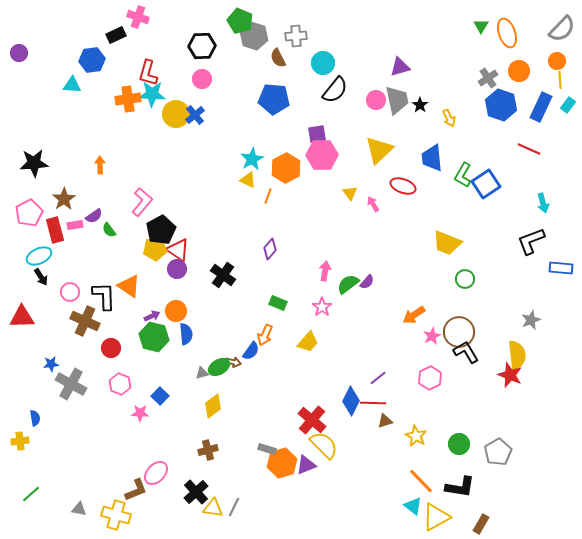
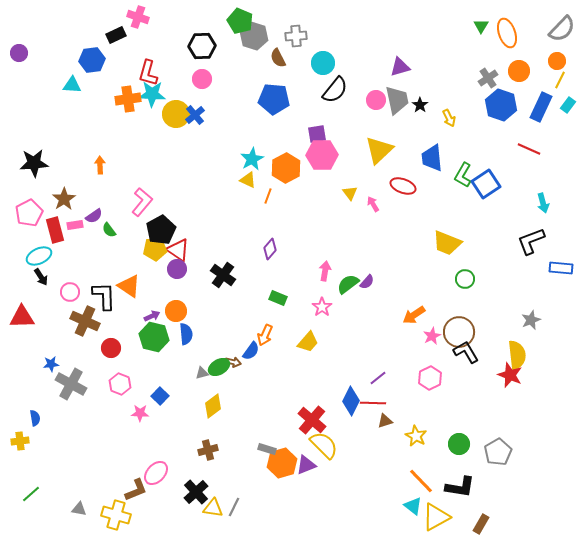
yellow line at (560, 80): rotated 30 degrees clockwise
green rectangle at (278, 303): moved 5 px up
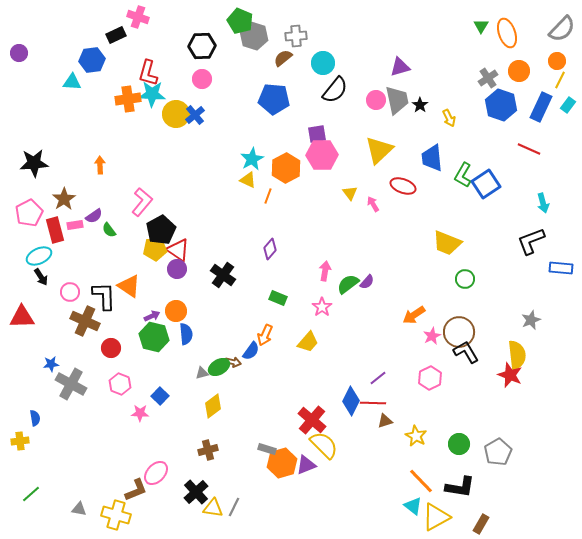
brown semicircle at (278, 58): moved 5 px right; rotated 78 degrees clockwise
cyan triangle at (72, 85): moved 3 px up
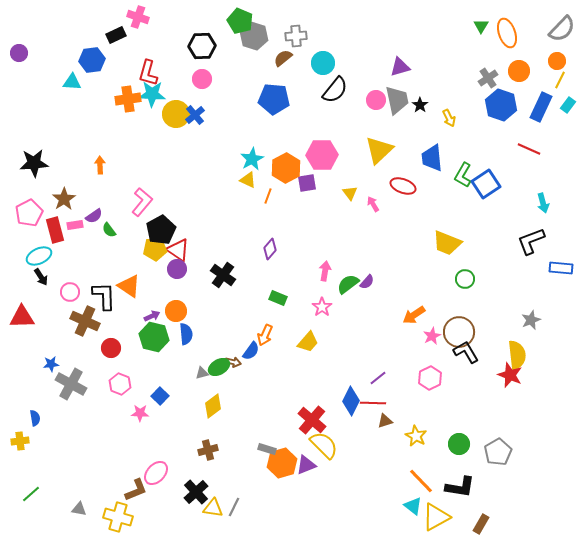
purple square at (317, 134): moved 10 px left, 49 px down
yellow cross at (116, 515): moved 2 px right, 2 px down
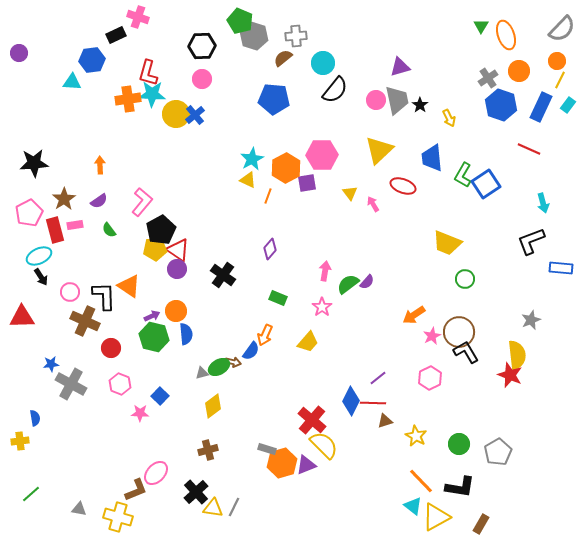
orange ellipse at (507, 33): moved 1 px left, 2 px down
purple semicircle at (94, 216): moved 5 px right, 15 px up
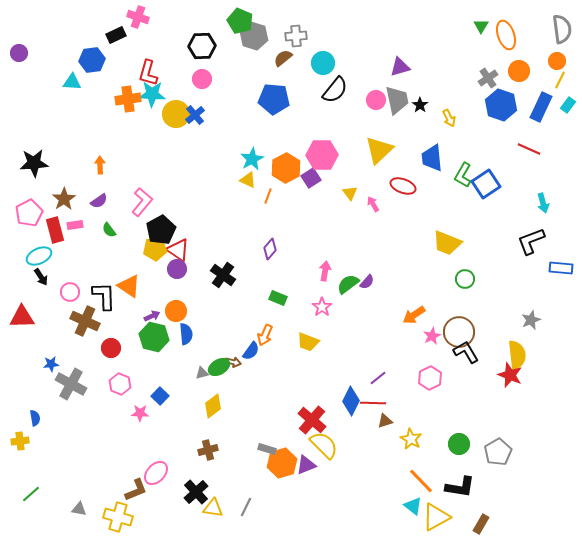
gray semicircle at (562, 29): rotated 52 degrees counterclockwise
purple square at (307, 183): moved 4 px right, 5 px up; rotated 24 degrees counterclockwise
yellow trapezoid at (308, 342): rotated 70 degrees clockwise
yellow star at (416, 436): moved 5 px left, 3 px down
gray line at (234, 507): moved 12 px right
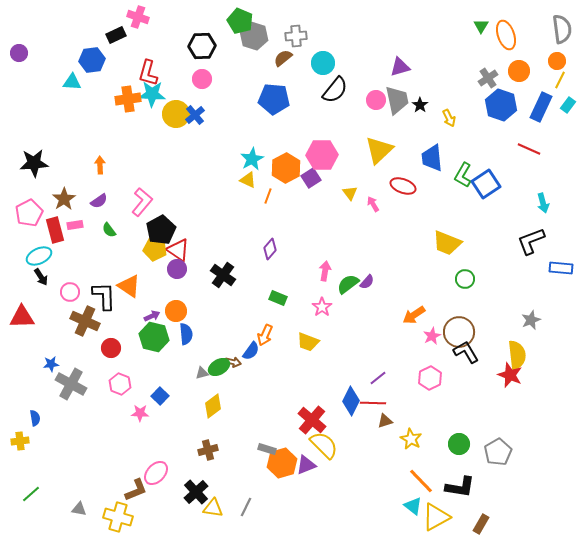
yellow pentagon at (155, 249): rotated 15 degrees clockwise
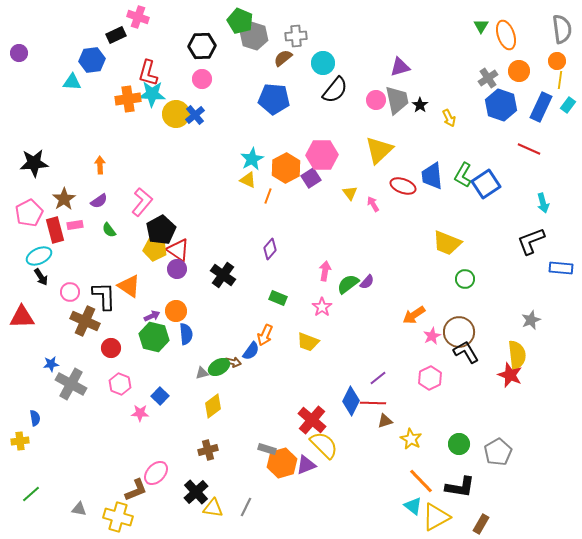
yellow line at (560, 80): rotated 18 degrees counterclockwise
blue trapezoid at (432, 158): moved 18 px down
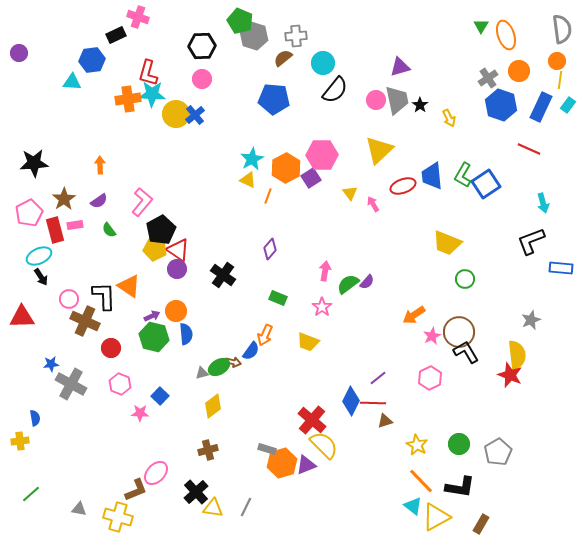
red ellipse at (403, 186): rotated 40 degrees counterclockwise
pink circle at (70, 292): moved 1 px left, 7 px down
yellow star at (411, 439): moved 6 px right, 6 px down
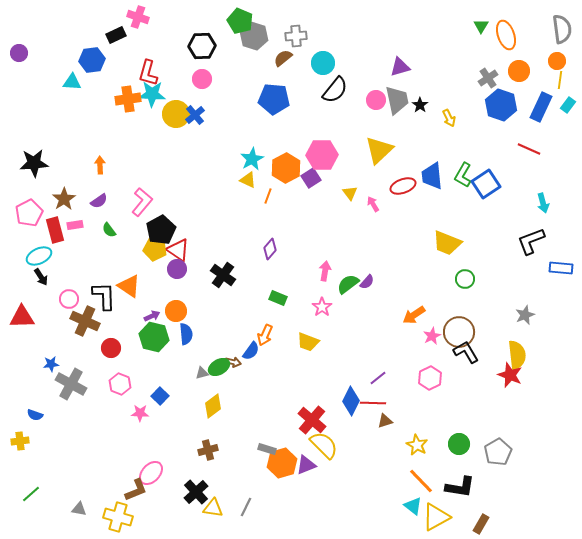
gray star at (531, 320): moved 6 px left, 5 px up
blue semicircle at (35, 418): moved 3 px up; rotated 119 degrees clockwise
pink ellipse at (156, 473): moved 5 px left
